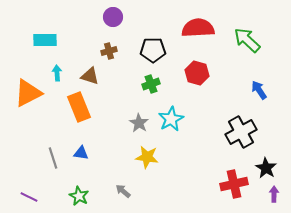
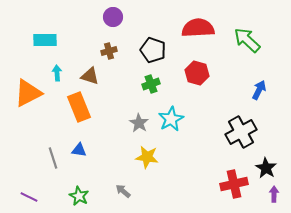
black pentagon: rotated 20 degrees clockwise
blue arrow: rotated 60 degrees clockwise
blue triangle: moved 2 px left, 3 px up
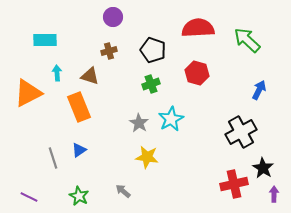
blue triangle: rotated 42 degrees counterclockwise
black star: moved 3 px left
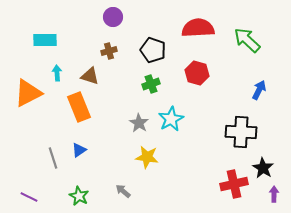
black cross: rotated 32 degrees clockwise
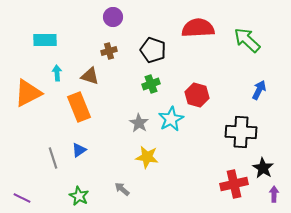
red hexagon: moved 22 px down
gray arrow: moved 1 px left, 2 px up
purple line: moved 7 px left, 1 px down
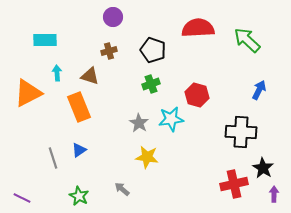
cyan star: rotated 20 degrees clockwise
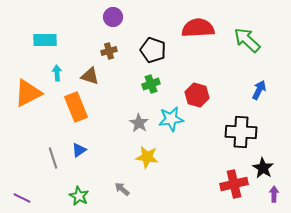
orange rectangle: moved 3 px left
